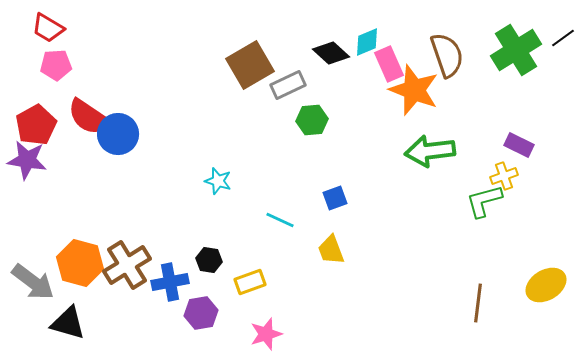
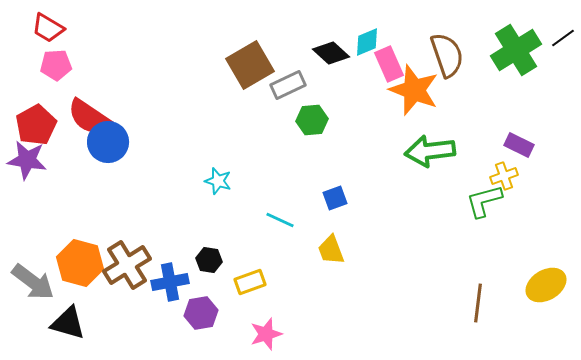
blue circle: moved 10 px left, 8 px down
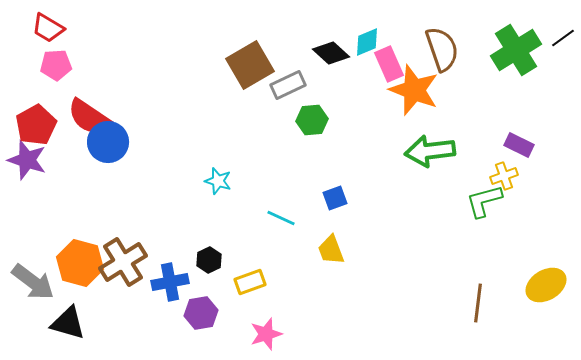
brown semicircle: moved 5 px left, 6 px up
purple star: rotated 9 degrees clockwise
cyan line: moved 1 px right, 2 px up
black hexagon: rotated 25 degrees clockwise
brown cross: moved 4 px left, 3 px up
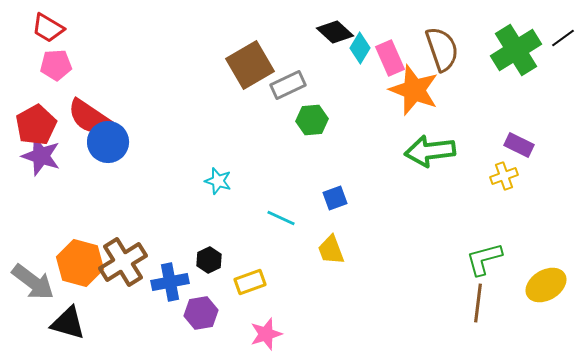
cyan diamond: moved 7 px left, 6 px down; rotated 36 degrees counterclockwise
black diamond: moved 4 px right, 21 px up
pink rectangle: moved 1 px right, 6 px up
purple star: moved 14 px right, 4 px up
green L-shape: moved 58 px down
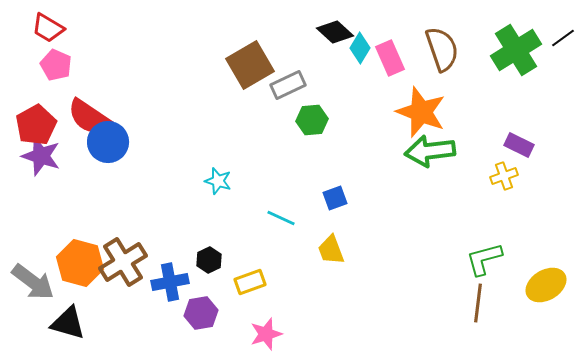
pink pentagon: rotated 28 degrees clockwise
orange star: moved 7 px right, 22 px down
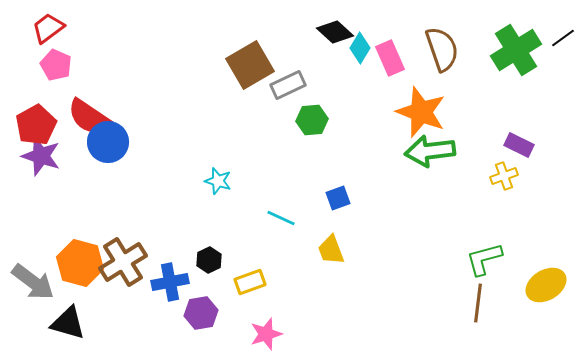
red trapezoid: rotated 112 degrees clockwise
blue square: moved 3 px right
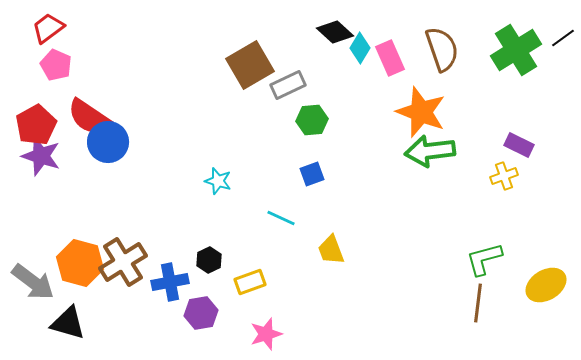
blue square: moved 26 px left, 24 px up
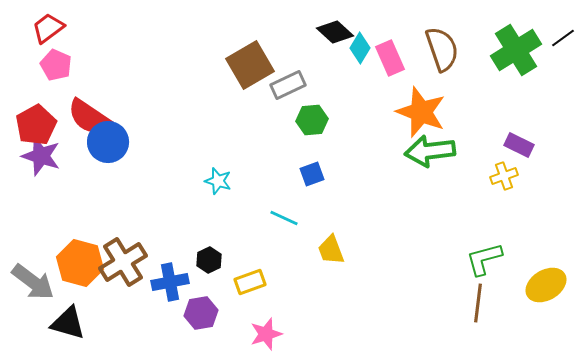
cyan line: moved 3 px right
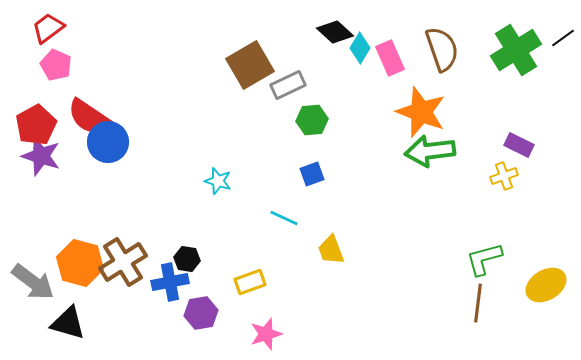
black hexagon: moved 22 px left, 1 px up; rotated 25 degrees counterclockwise
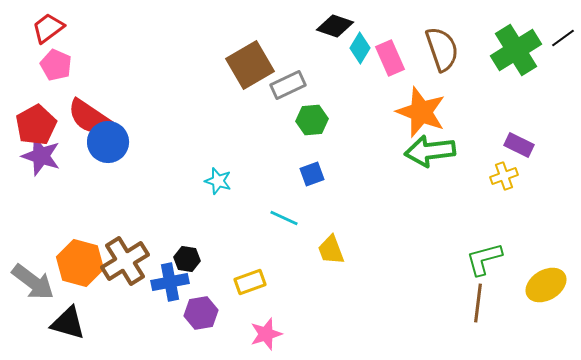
black diamond: moved 6 px up; rotated 24 degrees counterclockwise
brown cross: moved 2 px right, 1 px up
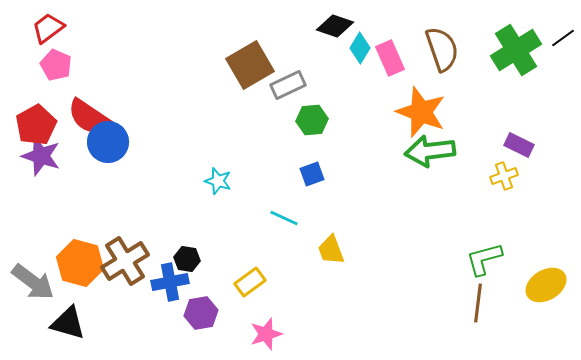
yellow rectangle: rotated 16 degrees counterclockwise
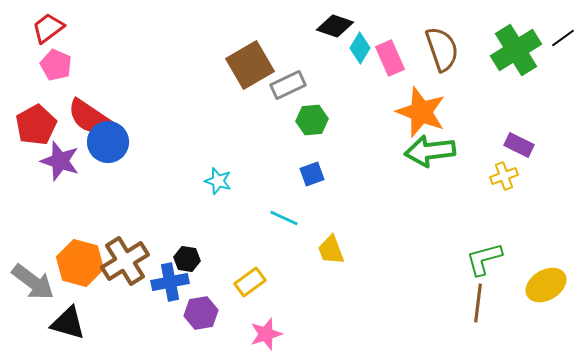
purple star: moved 19 px right, 5 px down
